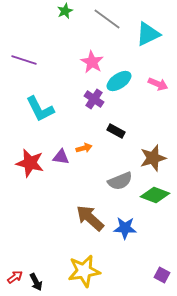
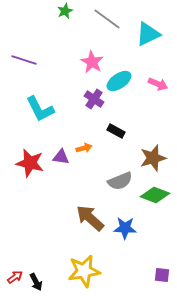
purple square: rotated 21 degrees counterclockwise
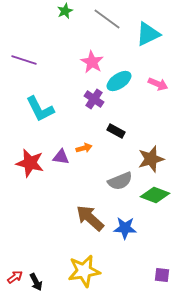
brown star: moved 2 px left, 1 px down
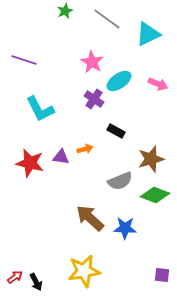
orange arrow: moved 1 px right, 1 px down
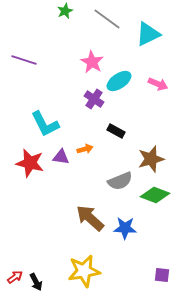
cyan L-shape: moved 5 px right, 15 px down
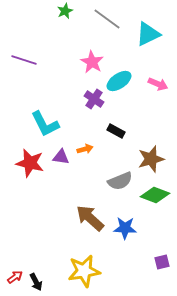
purple square: moved 13 px up; rotated 21 degrees counterclockwise
